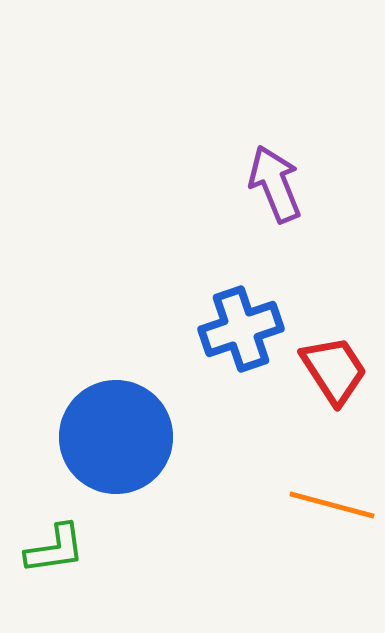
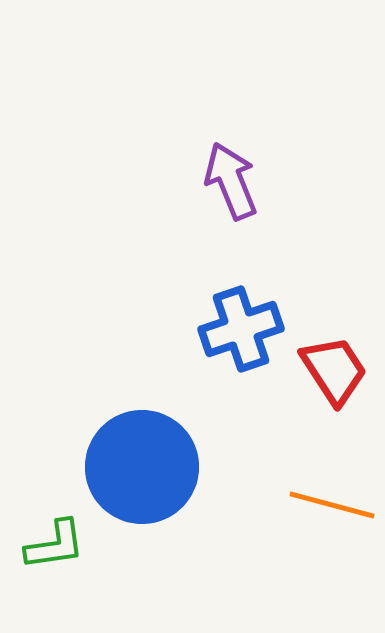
purple arrow: moved 44 px left, 3 px up
blue circle: moved 26 px right, 30 px down
green L-shape: moved 4 px up
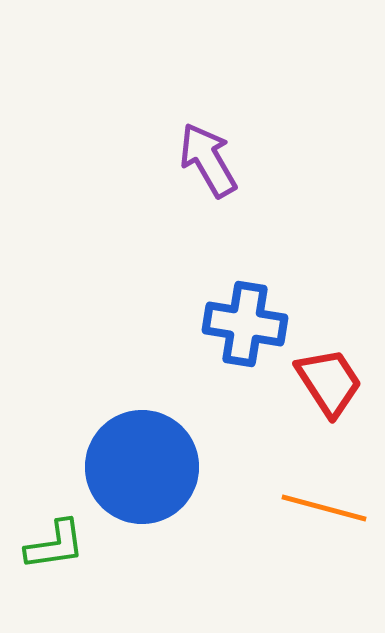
purple arrow: moved 23 px left, 21 px up; rotated 8 degrees counterclockwise
blue cross: moved 4 px right, 5 px up; rotated 28 degrees clockwise
red trapezoid: moved 5 px left, 12 px down
orange line: moved 8 px left, 3 px down
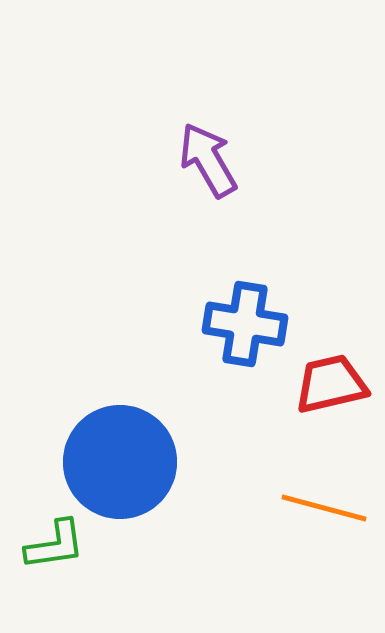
red trapezoid: moved 2 px right, 2 px down; rotated 70 degrees counterclockwise
blue circle: moved 22 px left, 5 px up
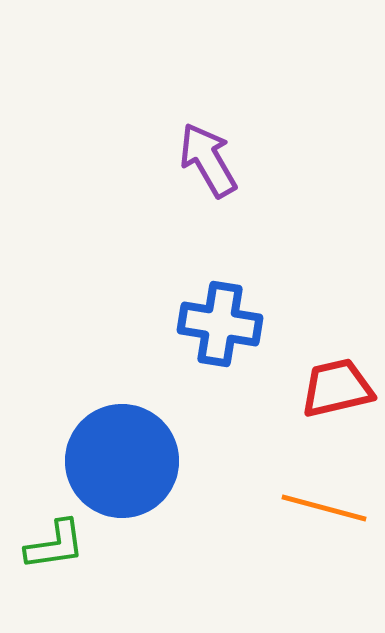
blue cross: moved 25 px left
red trapezoid: moved 6 px right, 4 px down
blue circle: moved 2 px right, 1 px up
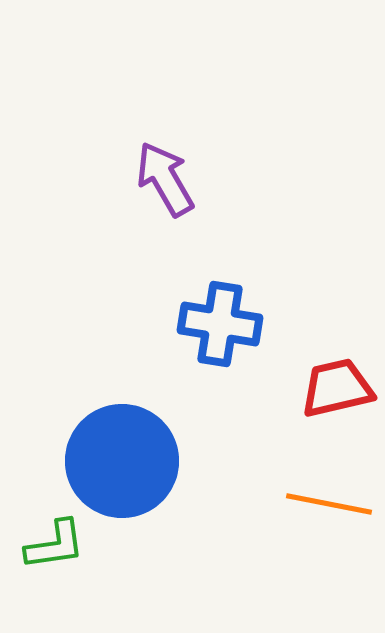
purple arrow: moved 43 px left, 19 px down
orange line: moved 5 px right, 4 px up; rotated 4 degrees counterclockwise
